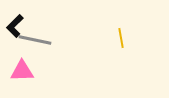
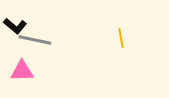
black L-shape: rotated 95 degrees counterclockwise
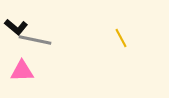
black L-shape: moved 1 px right, 1 px down
yellow line: rotated 18 degrees counterclockwise
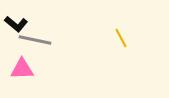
black L-shape: moved 3 px up
pink triangle: moved 2 px up
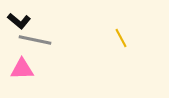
black L-shape: moved 3 px right, 3 px up
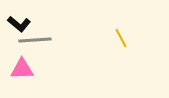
black L-shape: moved 3 px down
gray line: rotated 16 degrees counterclockwise
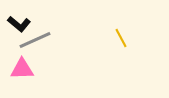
gray line: rotated 20 degrees counterclockwise
